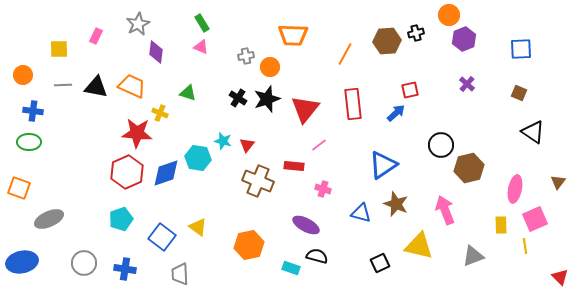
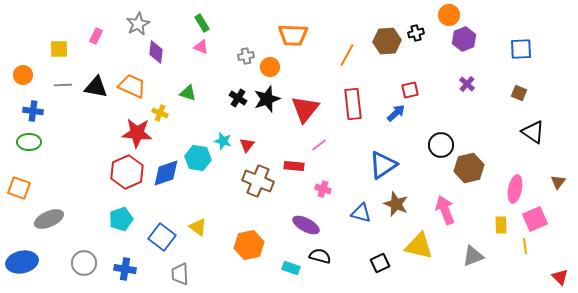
orange line at (345, 54): moved 2 px right, 1 px down
black semicircle at (317, 256): moved 3 px right
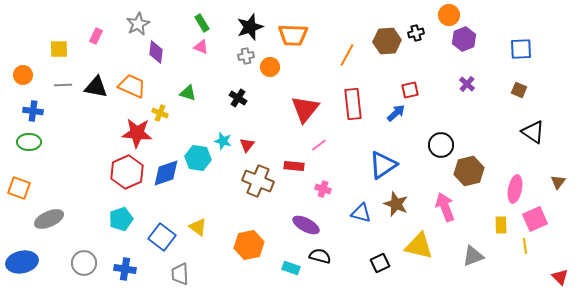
brown square at (519, 93): moved 3 px up
black star at (267, 99): moved 17 px left, 72 px up
brown hexagon at (469, 168): moved 3 px down
pink arrow at (445, 210): moved 3 px up
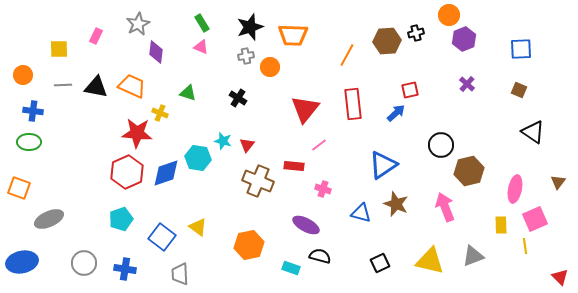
yellow triangle at (419, 246): moved 11 px right, 15 px down
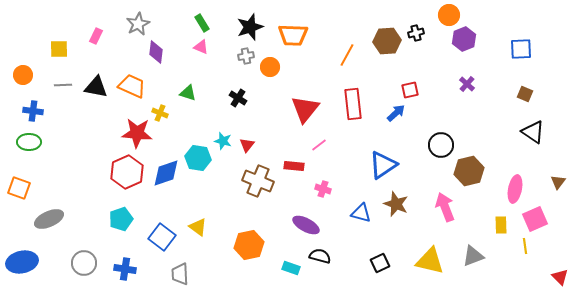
brown square at (519, 90): moved 6 px right, 4 px down
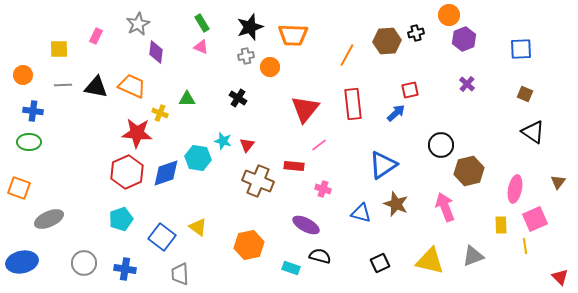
green triangle at (188, 93): moved 1 px left, 6 px down; rotated 18 degrees counterclockwise
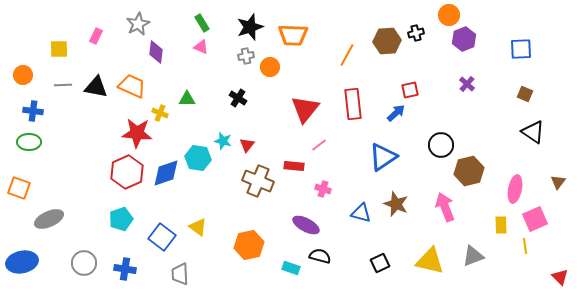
blue triangle at (383, 165): moved 8 px up
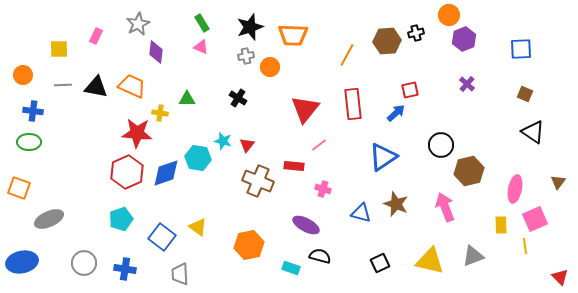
yellow cross at (160, 113): rotated 14 degrees counterclockwise
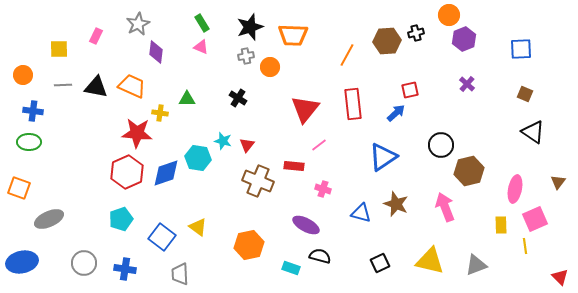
gray triangle at (473, 256): moved 3 px right, 9 px down
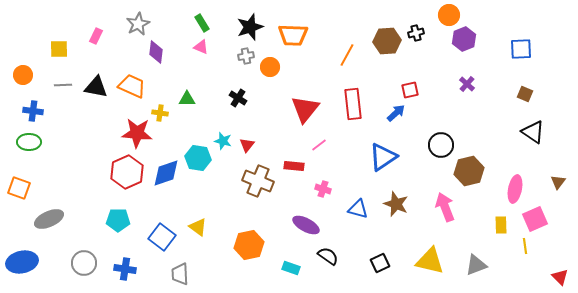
blue triangle at (361, 213): moved 3 px left, 4 px up
cyan pentagon at (121, 219): moved 3 px left, 1 px down; rotated 20 degrees clockwise
black semicircle at (320, 256): moved 8 px right; rotated 20 degrees clockwise
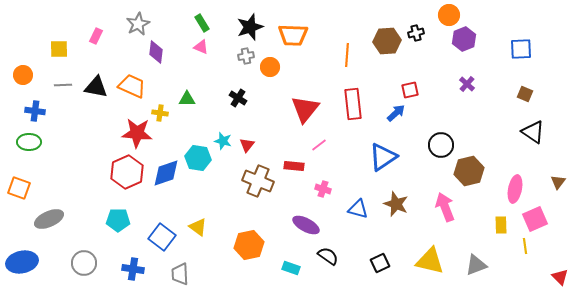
orange line at (347, 55): rotated 25 degrees counterclockwise
blue cross at (33, 111): moved 2 px right
blue cross at (125, 269): moved 8 px right
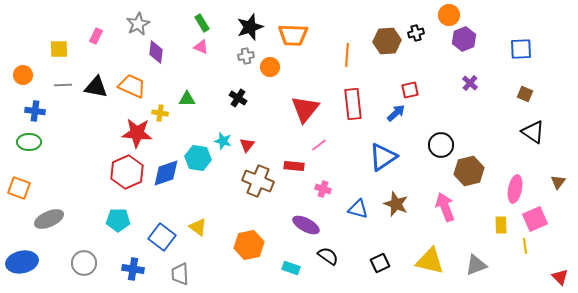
purple cross at (467, 84): moved 3 px right, 1 px up
